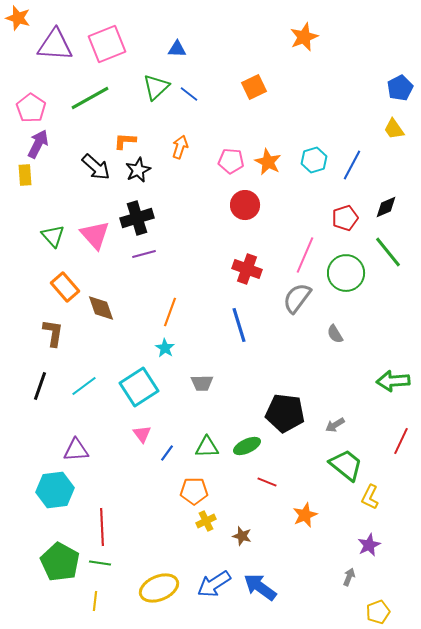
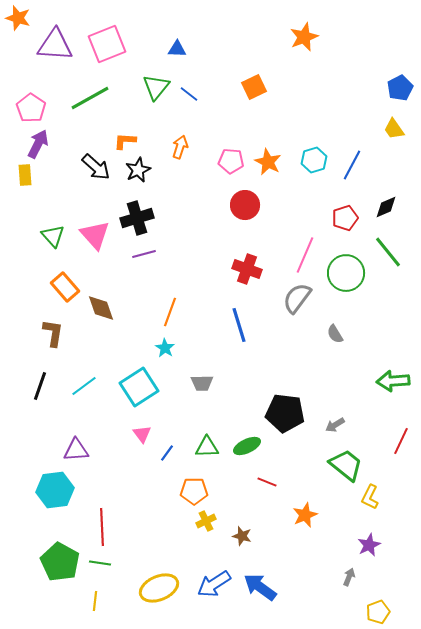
green triangle at (156, 87): rotated 8 degrees counterclockwise
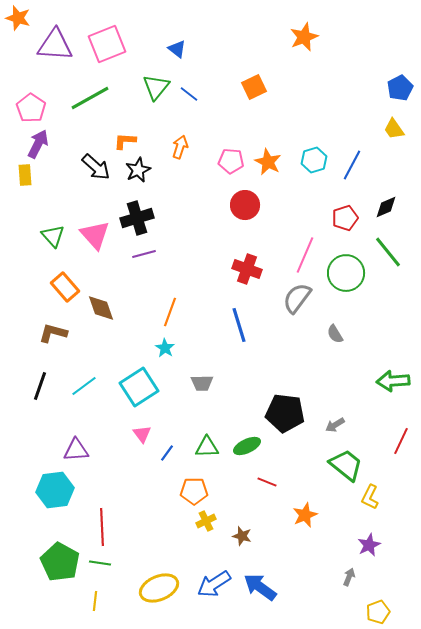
blue triangle at (177, 49): rotated 36 degrees clockwise
brown L-shape at (53, 333): rotated 84 degrees counterclockwise
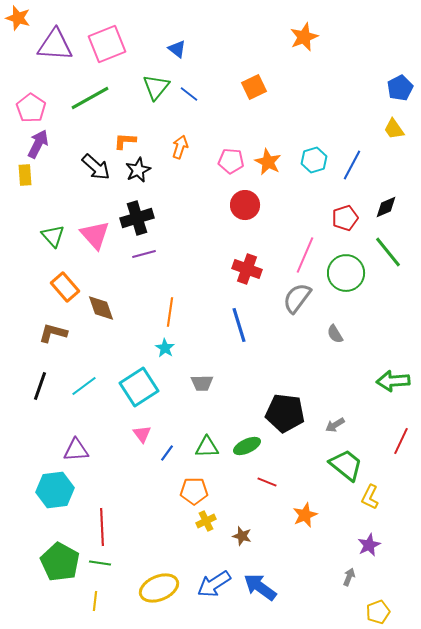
orange line at (170, 312): rotated 12 degrees counterclockwise
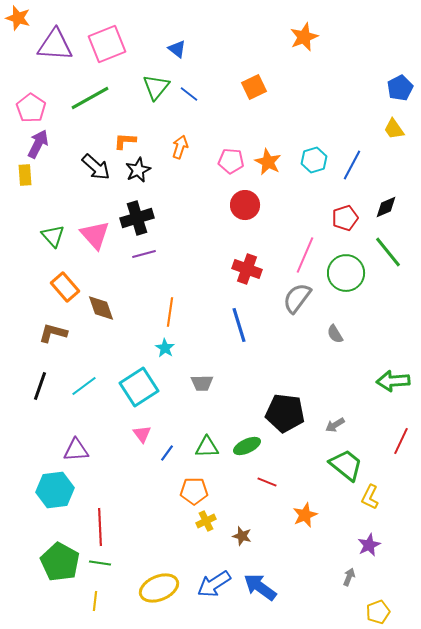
red line at (102, 527): moved 2 px left
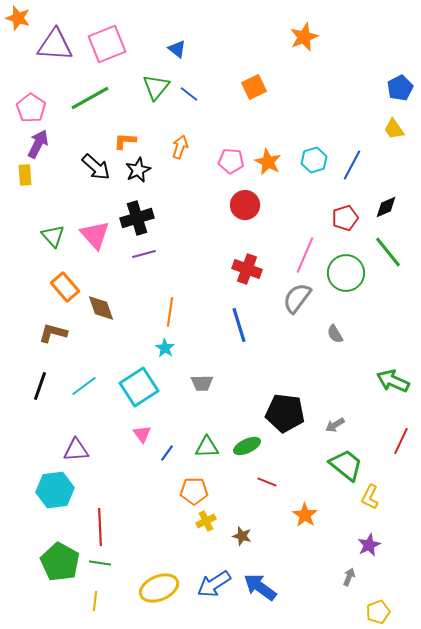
green arrow at (393, 381): rotated 28 degrees clockwise
orange star at (305, 515): rotated 15 degrees counterclockwise
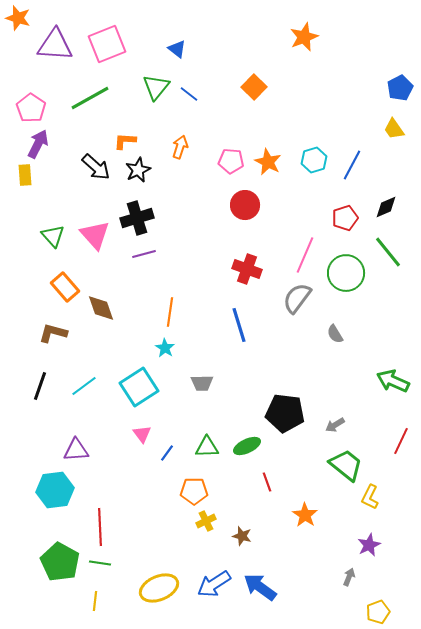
orange square at (254, 87): rotated 20 degrees counterclockwise
red line at (267, 482): rotated 48 degrees clockwise
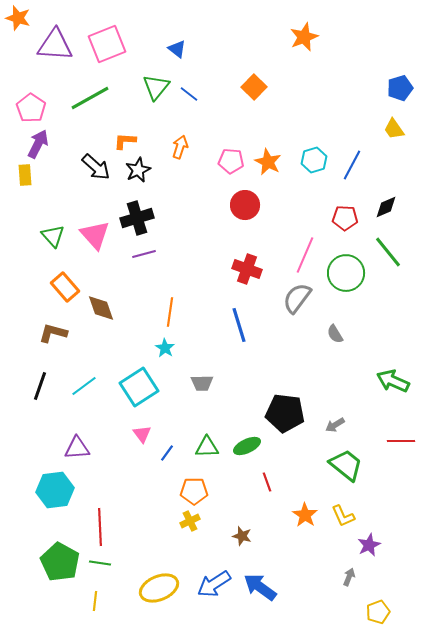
blue pentagon at (400, 88): rotated 10 degrees clockwise
red pentagon at (345, 218): rotated 20 degrees clockwise
red line at (401, 441): rotated 64 degrees clockwise
purple triangle at (76, 450): moved 1 px right, 2 px up
yellow L-shape at (370, 497): moved 27 px left, 19 px down; rotated 50 degrees counterclockwise
yellow cross at (206, 521): moved 16 px left
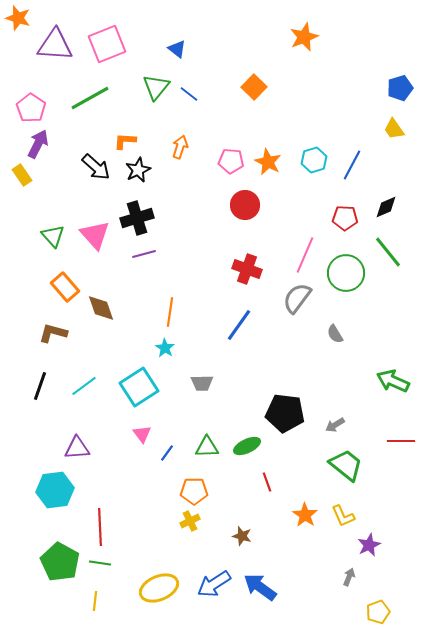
yellow rectangle at (25, 175): moved 3 px left; rotated 30 degrees counterclockwise
blue line at (239, 325): rotated 52 degrees clockwise
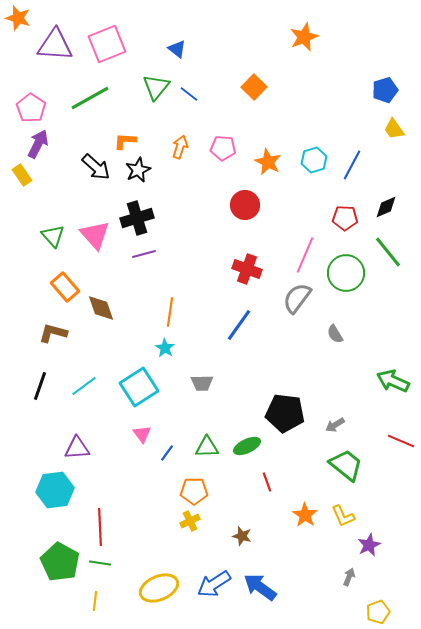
blue pentagon at (400, 88): moved 15 px left, 2 px down
pink pentagon at (231, 161): moved 8 px left, 13 px up
red line at (401, 441): rotated 24 degrees clockwise
